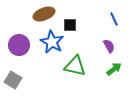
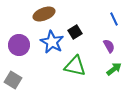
black square: moved 5 px right, 7 px down; rotated 32 degrees counterclockwise
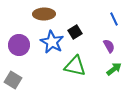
brown ellipse: rotated 20 degrees clockwise
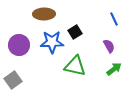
blue star: rotated 30 degrees counterclockwise
gray square: rotated 24 degrees clockwise
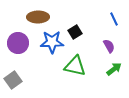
brown ellipse: moved 6 px left, 3 px down
purple circle: moved 1 px left, 2 px up
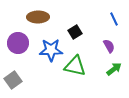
blue star: moved 1 px left, 8 px down
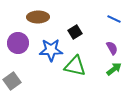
blue line: rotated 40 degrees counterclockwise
purple semicircle: moved 3 px right, 2 px down
gray square: moved 1 px left, 1 px down
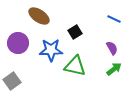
brown ellipse: moved 1 px right, 1 px up; rotated 35 degrees clockwise
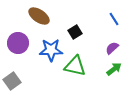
blue line: rotated 32 degrees clockwise
purple semicircle: rotated 104 degrees counterclockwise
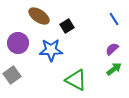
black square: moved 8 px left, 6 px up
purple semicircle: moved 1 px down
green triangle: moved 1 px right, 14 px down; rotated 15 degrees clockwise
gray square: moved 6 px up
